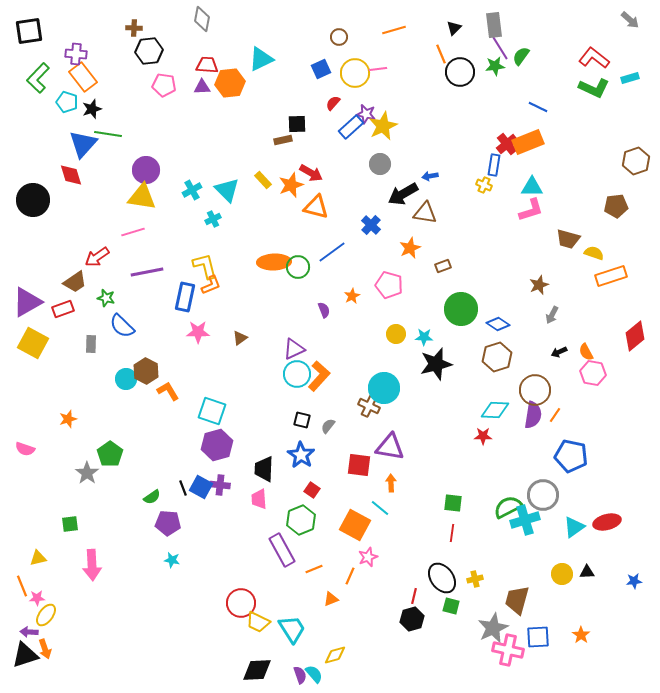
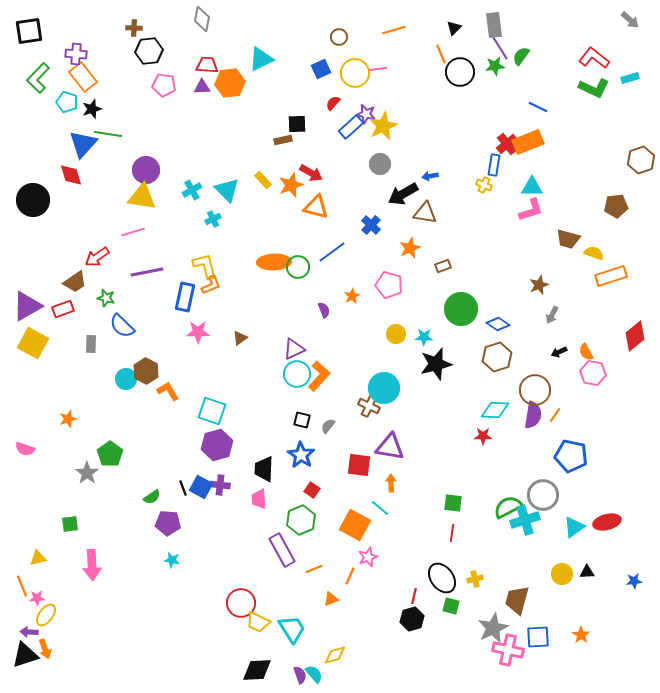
brown hexagon at (636, 161): moved 5 px right, 1 px up
purple triangle at (27, 302): moved 4 px down
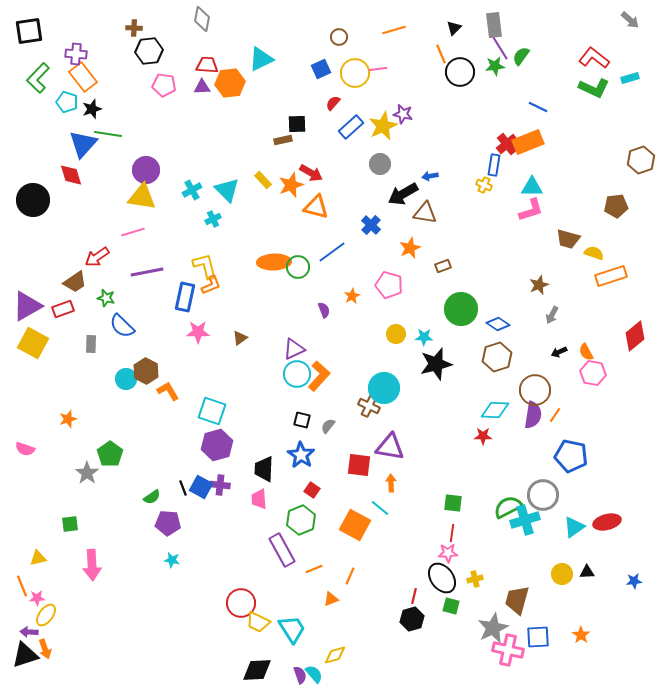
purple star at (366, 114): moved 37 px right
pink star at (368, 557): moved 80 px right, 4 px up; rotated 18 degrees clockwise
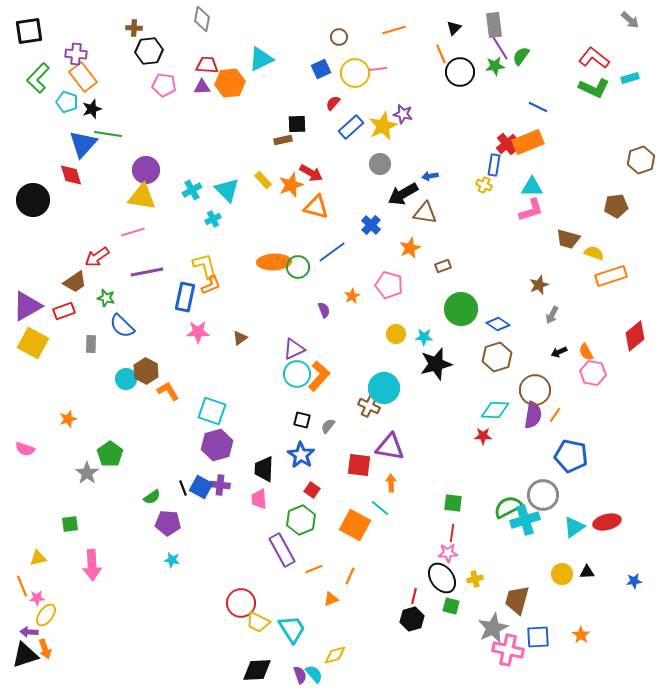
red rectangle at (63, 309): moved 1 px right, 2 px down
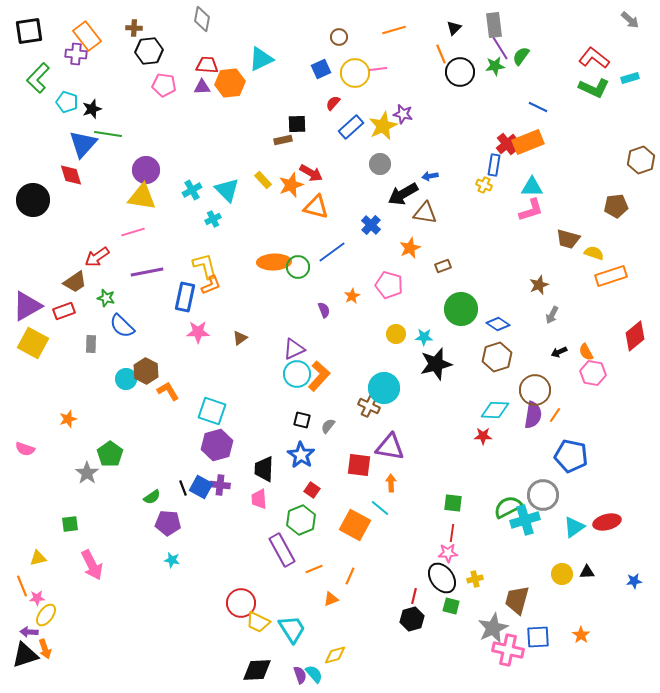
orange rectangle at (83, 77): moved 4 px right, 41 px up
pink arrow at (92, 565): rotated 24 degrees counterclockwise
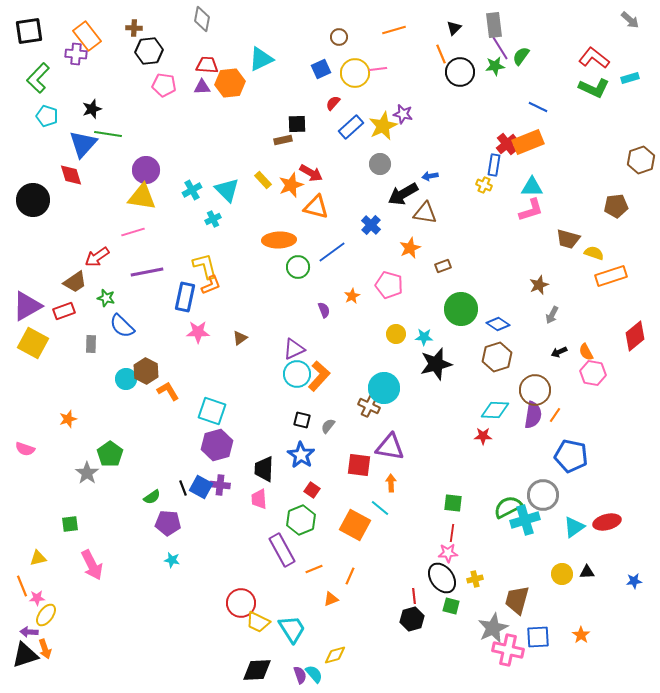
cyan pentagon at (67, 102): moved 20 px left, 14 px down
orange ellipse at (274, 262): moved 5 px right, 22 px up
red line at (414, 596): rotated 21 degrees counterclockwise
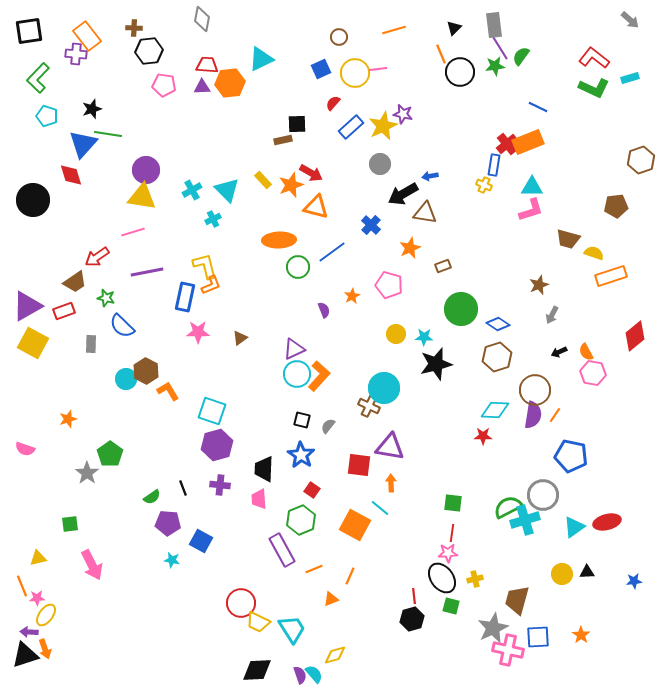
blue square at (201, 487): moved 54 px down
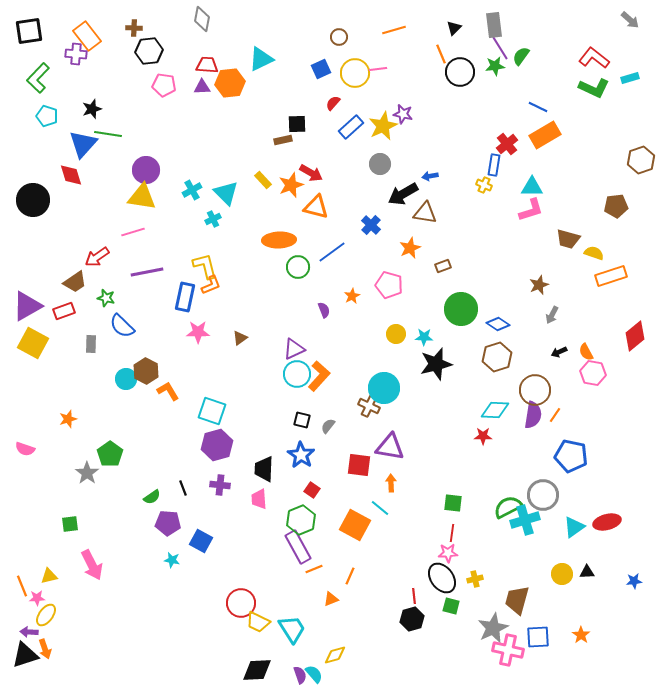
orange rectangle at (528, 142): moved 17 px right, 7 px up; rotated 8 degrees counterclockwise
cyan triangle at (227, 190): moved 1 px left, 3 px down
purple rectangle at (282, 550): moved 16 px right, 3 px up
yellow triangle at (38, 558): moved 11 px right, 18 px down
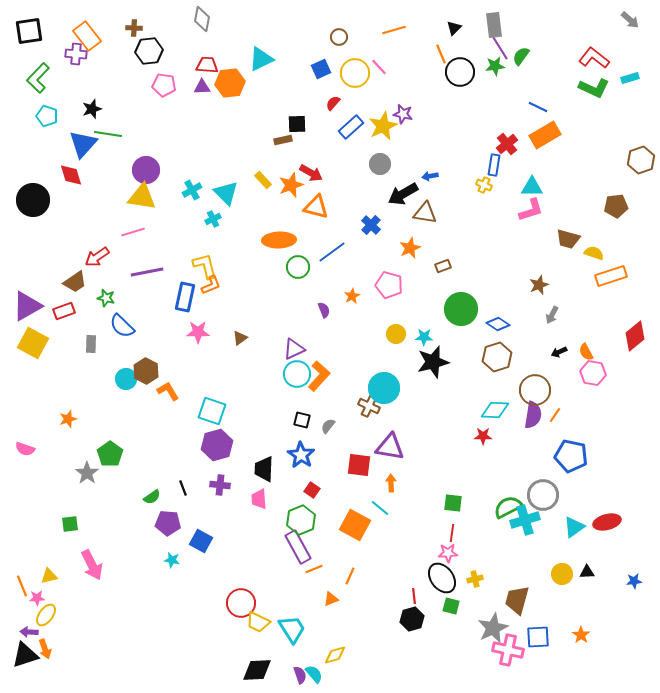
pink line at (378, 69): moved 1 px right, 2 px up; rotated 54 degrees clockwise
black star at (436, 364): moved 3 px left, 2 px up
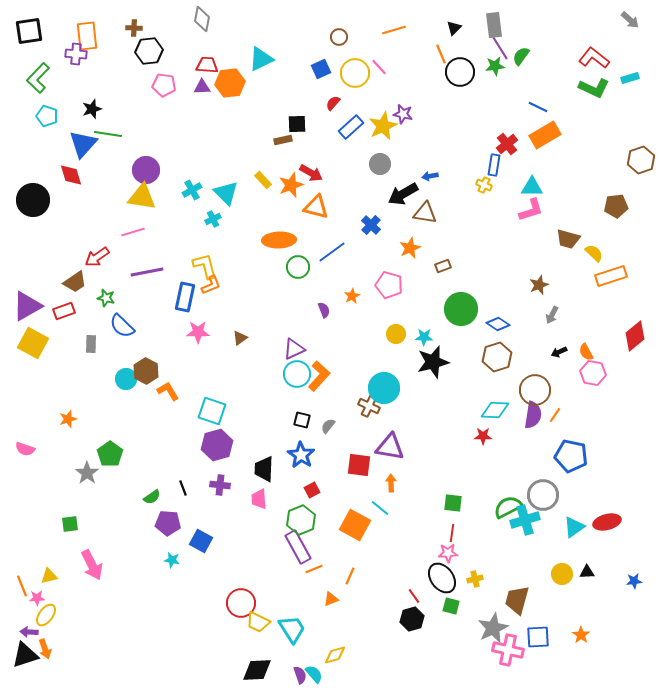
orange rectangle at (87, 36): rotated 32 degrees clockwise
yellow semicircle at (594, 253): rotated 24 degrees clockwise
red square at (312, 490): rotated 28 degrees clockwise
red line at (414, 596): rotated 28 degrees counterclockwise
